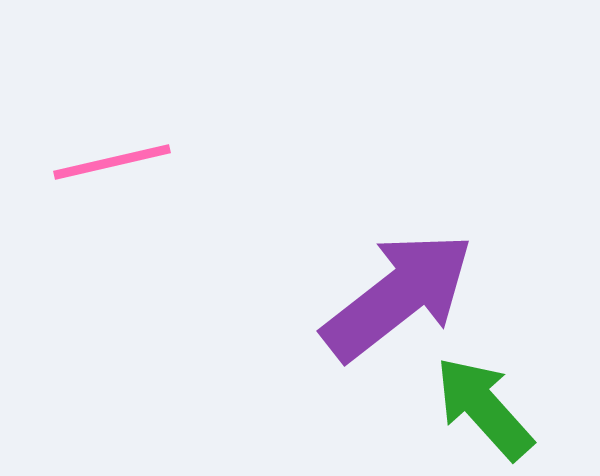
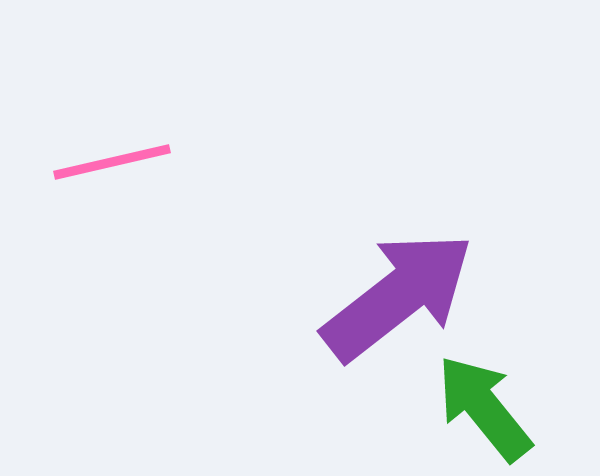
green arrow: rotated 3 degrees clockwise
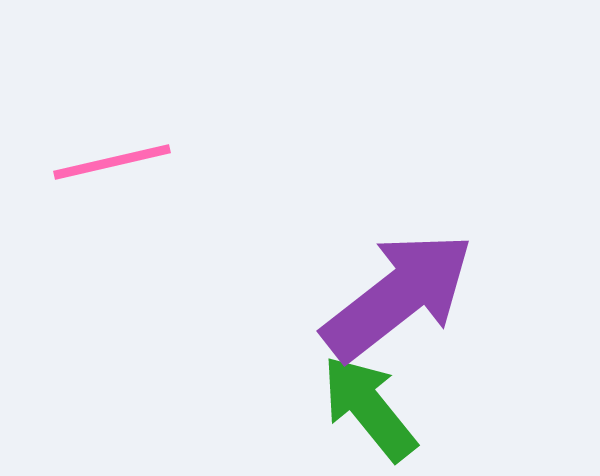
green arrow: moved 115 px left
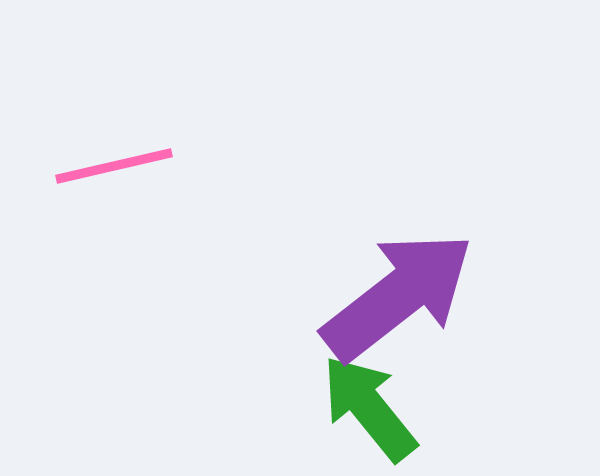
pink line: moved 2 px right, 4 px down
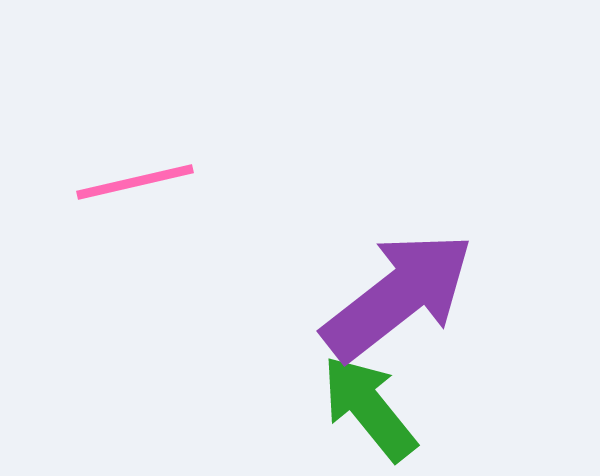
pink line: moved 21 px right, 16 px down
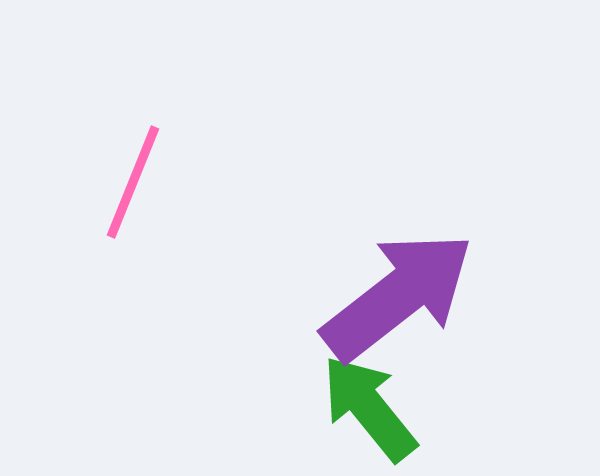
pink line: moved 2 px left; rotated 55 degrees counterclockwise
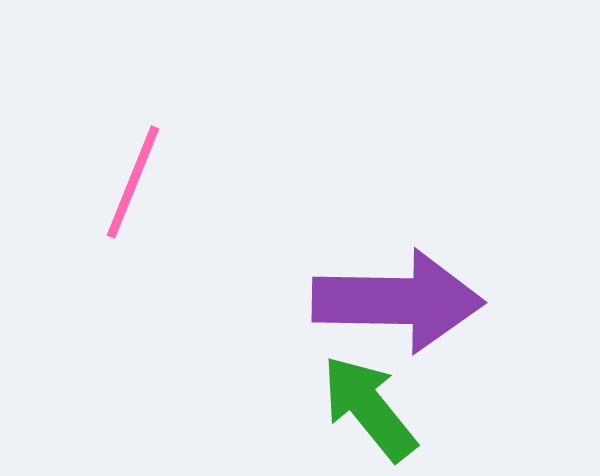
purple arrow: moved 5 px down; rotated 39 degrees clockwise
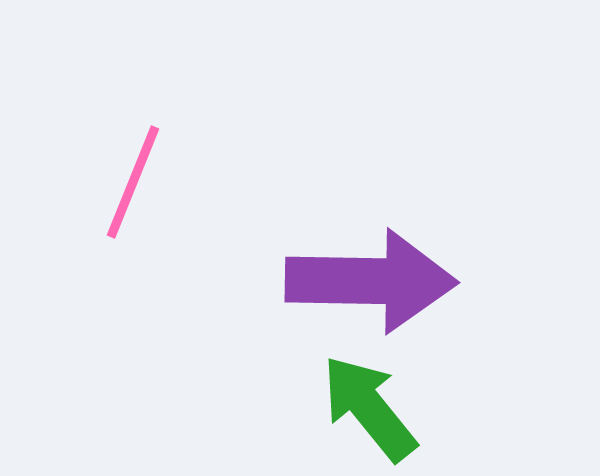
purple arrow: moved 27 px left, 20 px up
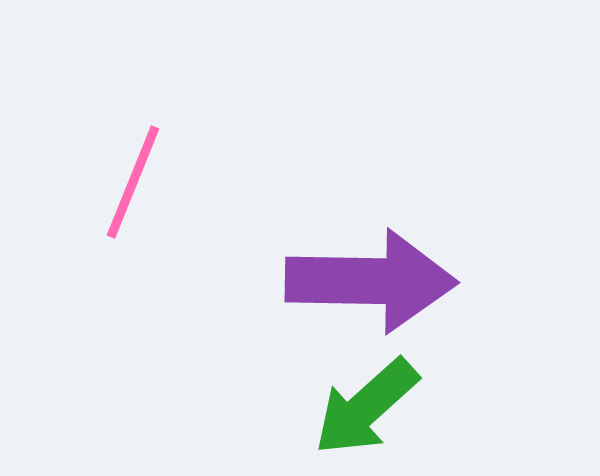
green arrow: moved 3 px left, 1 px up; rotated 93 degrees counterclockwise
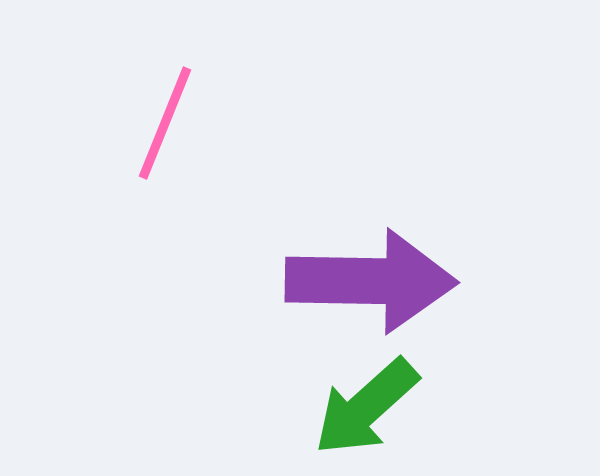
pink line: moved 32 px right, 59 px up
